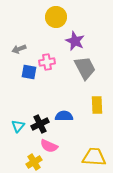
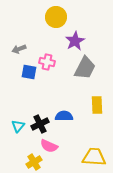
purple star: rotated 18 degrees clockwise
pink cross: rotated 21 degrees clockwise
gray trapezoid: rotated 55 degrees clockwise
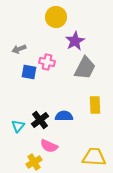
yellow rectangle: moved 2 px left
black cross: moved 4 px up; rotated 12 degrees counterclockwise
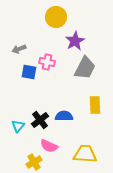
yellow trapezoid: moved 9 px left, 3 px up
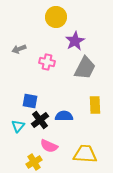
blue square: moved 1 px right, 29 px down
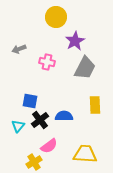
pink semicircle: rotated 60 degrees counterclockwise
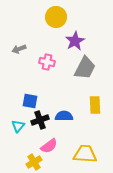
black cross: rotated 18 degrees clockwise
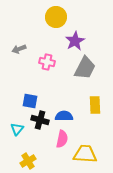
black cross: rotated 36 degrees clockwise
cyan triangle: moved 1 px left, 3 px down
pink semicircle: moved 13 px right, 7 px up; rotated 42 degrees counterclockwise
yellow cross: moved 6 px left, 1 px up
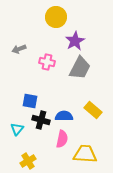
gray trapezoid: moved 5 px left
yellow rectangle: moved 2 px left, 5 px down; rotated 48 degrees counterclockwise
black cross: moved 1 px right
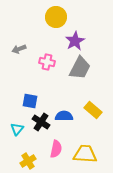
black cross: moved 2 px down; rotated 18 degrees clockwise
pink semicircle: moved 6 px left, 10 px down
